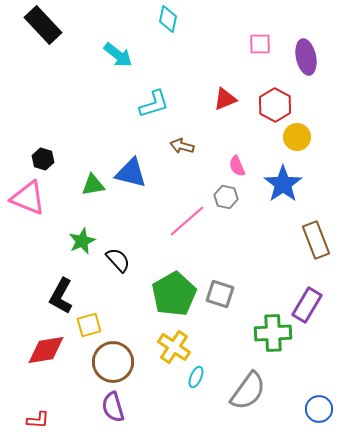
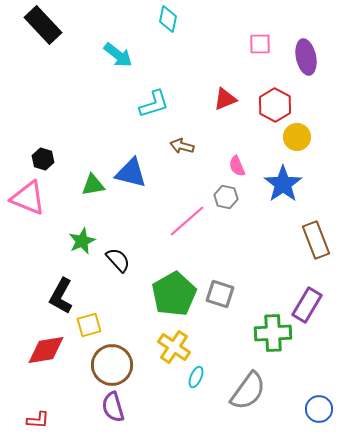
brown circle: moved 1 px left, 3 px down
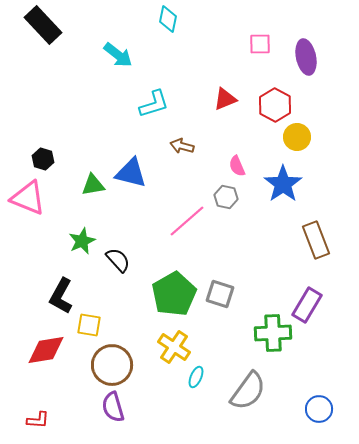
yellow square: rotated 25 degrees clockwise
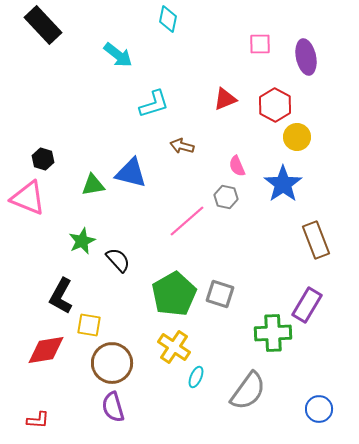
brown circle: moved 2 px up
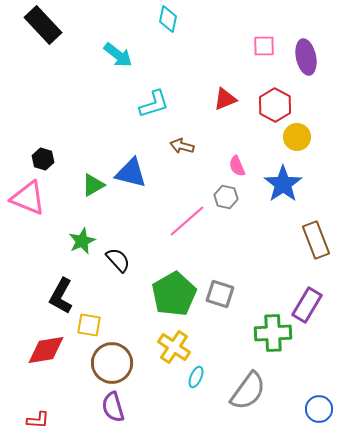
pink square: moved 4 px right, 2 px down
green triangle: rotated 20 degrees counterclockwise
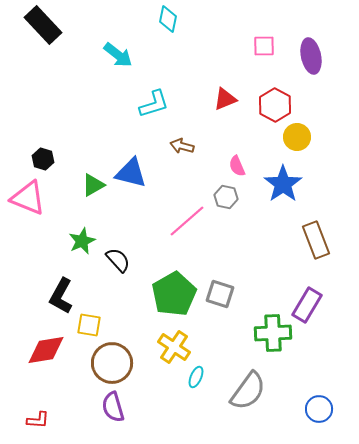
purple ellipse: moved 5 px right, 1 px up
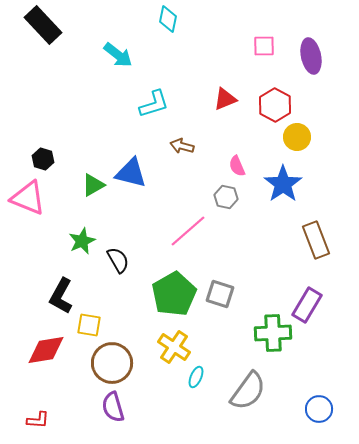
pink line: moved 1 px right, 10 px down
black semicircle: rotated 12 degrees clockwise
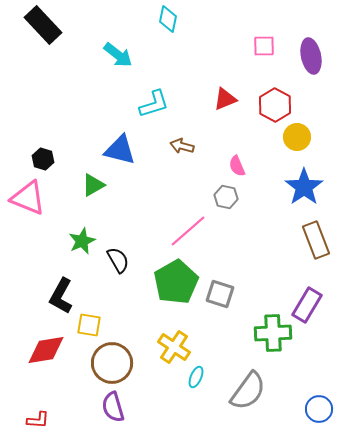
blue triangle: moved 11 px left, 23 px up
blue star: moved 21 px right, 3 px down
green pentagon: moved 2 px right, 12 px up
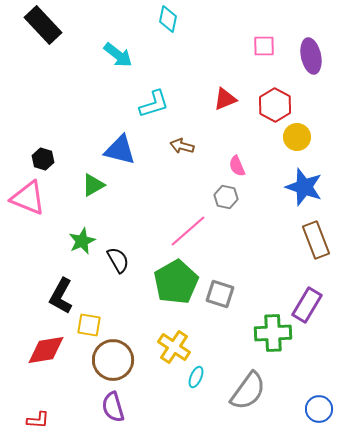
blue star: rotated 18 degrees counterclockwise
brown circle: moved 1 px right, 3 px up
